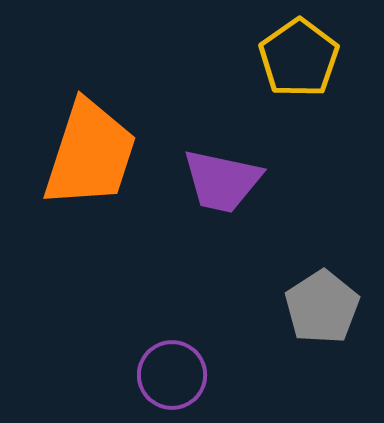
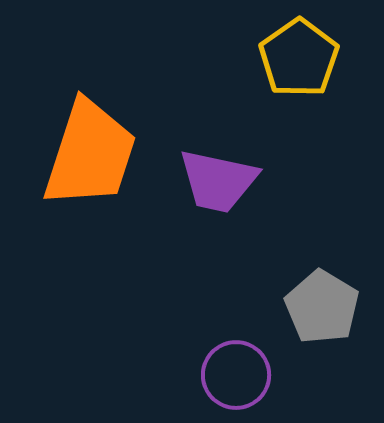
purple trapezoid: moved 4 px left
gray pentagon: rotated 8 degrees counterclockwise
purple circle: moved 64 px right
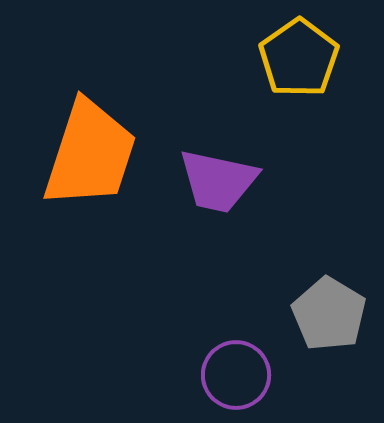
gray pentagon: moved 7 px right, 7 px down
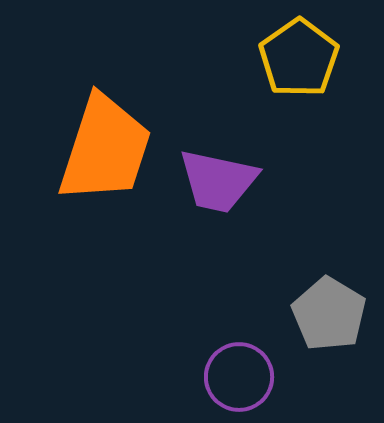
orange trapezoid: moved 15 px right, 5 px up
purple circle: moved 3 px right, 2 px down
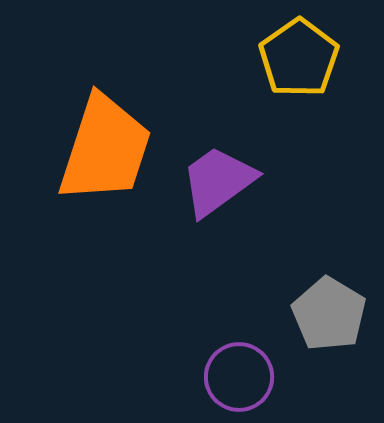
purple trapezoid: rotated 132 degrees clockwise
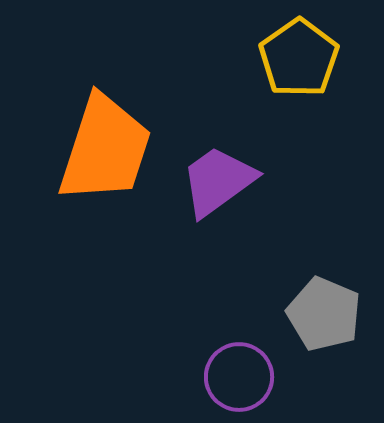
gray pentagon: moved 5 px left; rotated 8 degrees counterclockwise
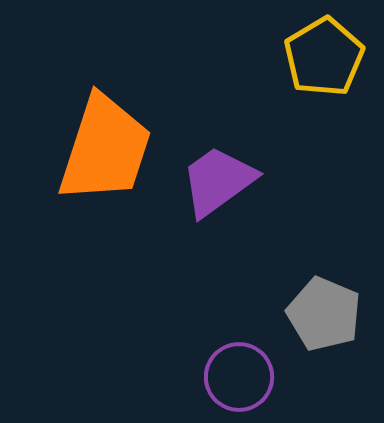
yellow pentagon: moved 25 px right, 1 px up; rotated 4 degrees clockwise
